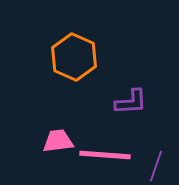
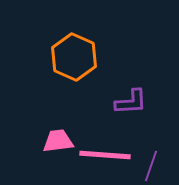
purple line: moved 5 px left
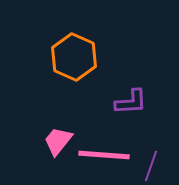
pink trapezoid: rotated 44 degrees counterclockwise
pink line: moved 1 px left
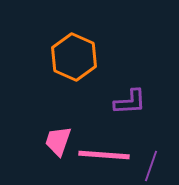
purple L-shape: moved 1 px left
pink trapezoid: rotated 20 degrees counterclockwise
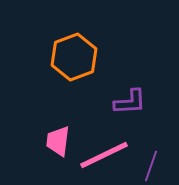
orange hexagon: rotated 15 degrees clockwise
pink trapezoid: rotated 12 degrees counterclockwise
pink line: rotated 30 degrees counterclockwise
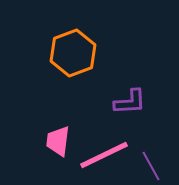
orange hexagon: moved 1 px left, 4 px up
purple line: rotated 48 degrees counterclockwise
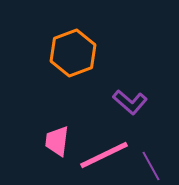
purple L-shape: rotated 44 degrees clockwise
pink trapezoid: moved 1 px left
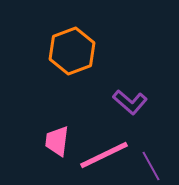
orange hexagon: moved 1 px left, 2 px up
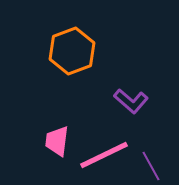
purple L-shape: moved 1 px right, 1 px up
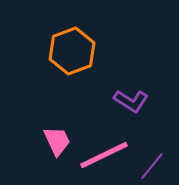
purple L-shape: rotated 8 degrees counterclockwise
pink trapezoid: rotated 148 degrees clockwise
purple line: moved 1 px right; rotated 68 degrees clockwise
